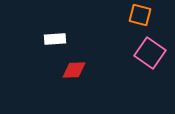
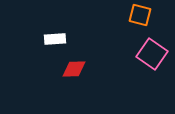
pink square: moved 2 px right, 1 px down
red diamond: moved 1 px up
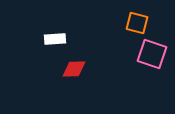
orange square: moved 3 px left, 8 px down
pink square: rotated 16 degrees counterclockwise
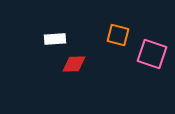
orange square: moved 19 px left, 12 px down
red diamond: moved 5 px up
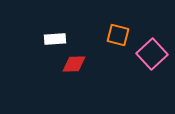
pink square: rotated 28 degrees clockwise
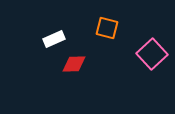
orange square: moved 11 px left, 7 px up
white rectangle: moved 1 px left; rotated 20 degrees counterclockwise
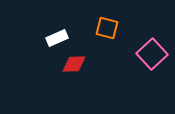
white rectangle: moved 3 px right, 1 px up
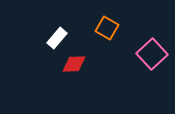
orange square: rotated 15 degrees clockwise
white rectangle: rotated 25 degrees counterclockwise
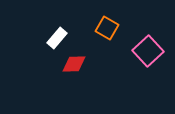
pink square: moved 4 px left, 3 px up
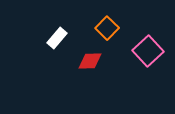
orange square: rotated 15 degrees clockwise
red diamond: moved 16 px right, 3 px up
